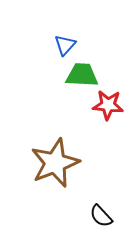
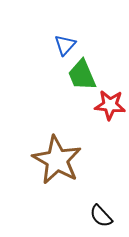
green trapezoid: rotated 116 degrees counterclockwise
red star: moved 2 px right
brown star: moved 2 px right, 3 px up; rotated 21 degrees counterclockwise
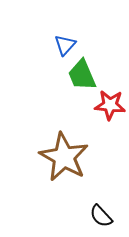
brown star: moved 7 px right, 3 px up
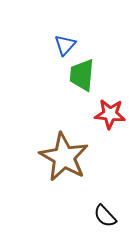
green trapezoid: rotated 28 degrees clockwise
red star: moved 9 px down
black semicircle: moved 4 px right
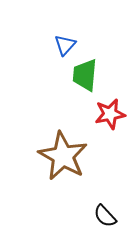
green trapezoid: moved 3 px right
red star: rotated 16 degrees counterclockwise
brown star: moved 1 px left, 1 px up
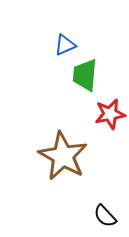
blue triangle: rotated 25 degrees clockwise
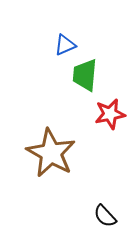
brown star: moved 12 px left, 3 px up
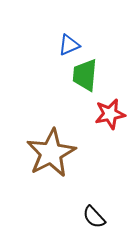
blue triangle: moved 4 px right
brown star: rotated 15 degrees clockwise
black semicircle: moved 11 px left, 1 px down
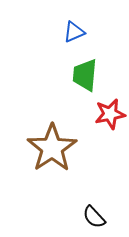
blue triangle: moved 5 px right, 13 px up
brown star: moved 1 px right, 5 px up; rotated 6 degrees counterclockwise
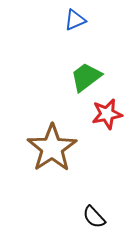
blue triangle: moved 1 px right, 12 px up
green trapezoid: moved 1 px right, 2 px down; rotated 48 degrees clockwise
red star: moved 3 px left
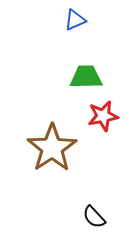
green trapezoid: rotated 36 degrees clockwise
red star: moved 4 px left, 2 px down
